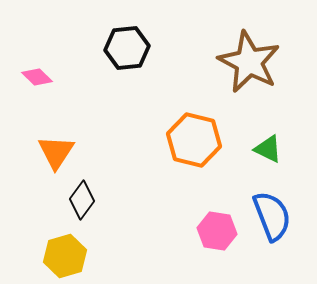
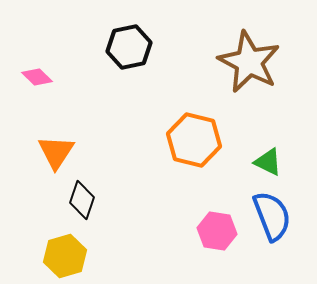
black hexagon: moved 2 px right, 1 px up; rotated 6 degrees counterclockwise
green triangle: moved 13 px down
black diamond: rotated 18 degrees counterclockwise
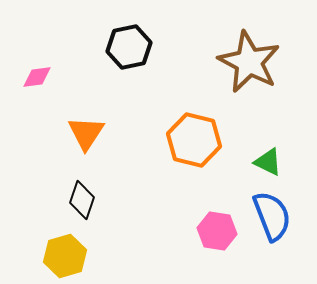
pink diamond: rotated 52 degrees counterclockwise
orange triangle: moved 30 px right, 19 px up
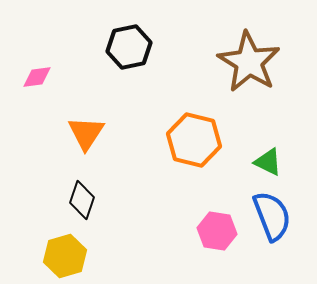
brown star: rotated 4 degrees clockwise
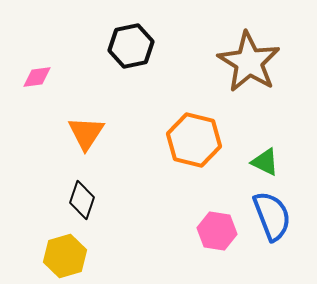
black hexagon: moved 2 px right, 1 px up
green triangle: moved 3 px left
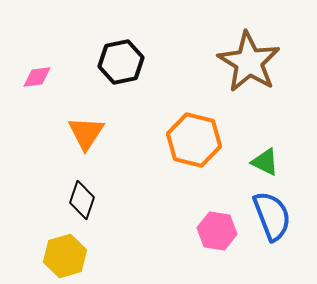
black hexagon: moved 10 px left, 16 px down
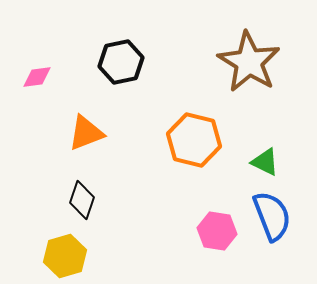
orange triangle: rotated 36 degrees clockwise
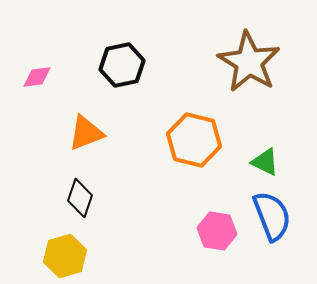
black hexagon: moved 1 px right, 3 px down
black diamond: moved 2 px left, 2 px up
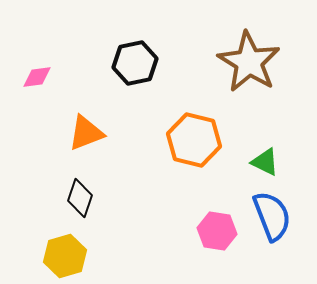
black hexagon: moved 13 px right, 2 px up
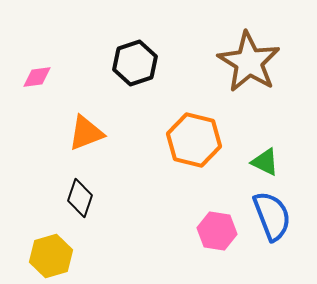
black hexagon: rotated 6 degrees counterclockwise
yellow hexagon: moved 14 px left
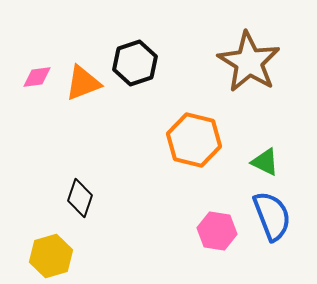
orange triangle: moved 3 px left, 50 px up
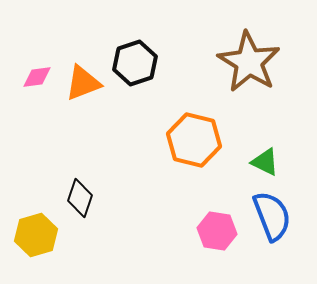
yellow hexagon: moved 15 px left, 21 px up
